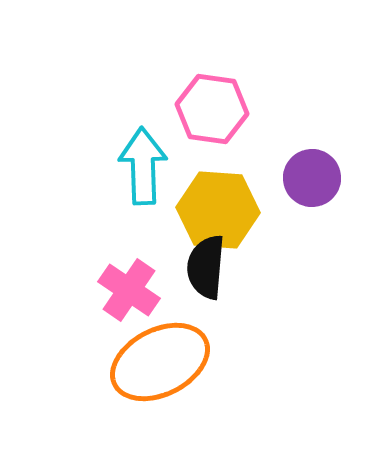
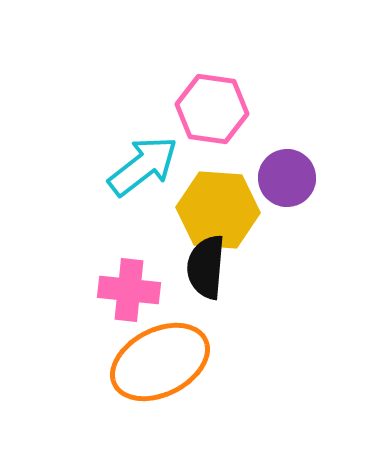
cyan arrow: rotated 54 degrees clockwise
purple circle: moved 25 px left
pink cross: rotated 28 degrees counterclockwise
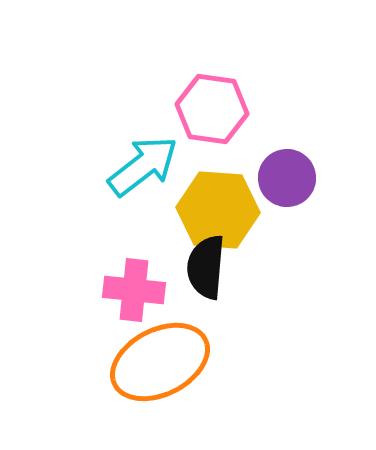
pink cross: moved 5 px right
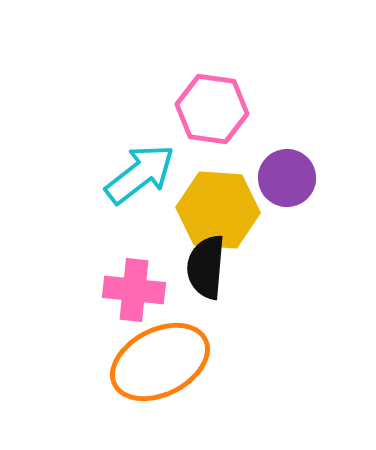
cyan arrow: moved 3 px left, 8 px down
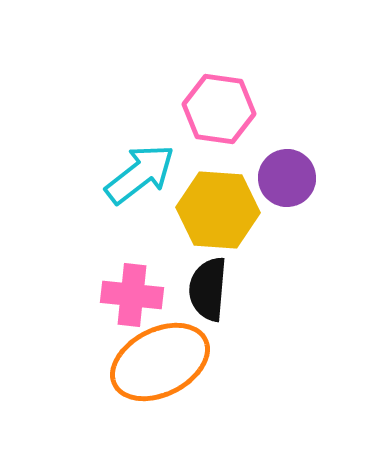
pink hexagon: moved 7 px right
black semicircle: moved 2 px right, 22 px down
pink cross: moved 2 px left, 5 px down
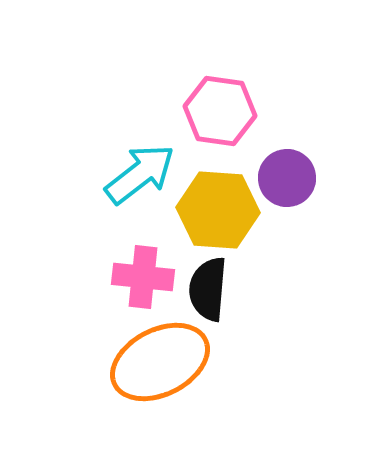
pink hexagon: moved 1 px right, 2 px down
pink cross: moved 11 px right, 18 px up
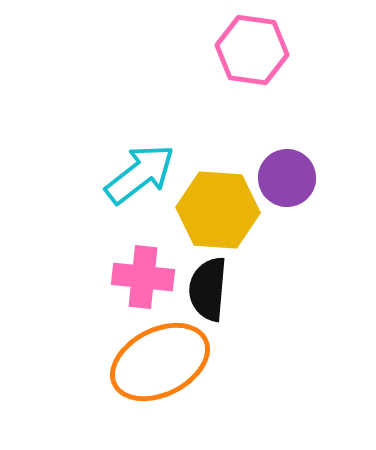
pink hexagon: moved 32 px right, 61 px up
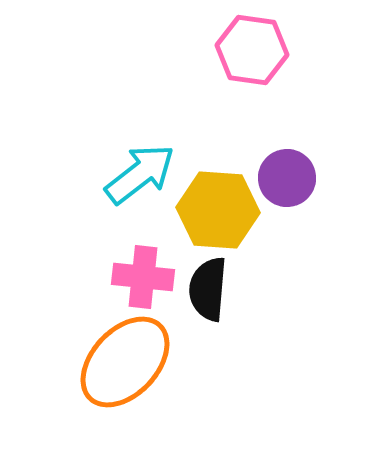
orange ellipse: moved 35 px left; rotated 20 degrees counterclockwise
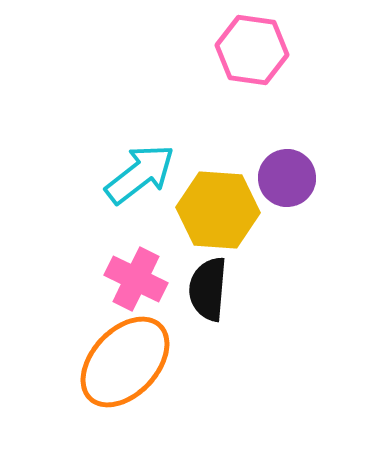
pink cross: moved 7 px left, 2 px down; rotated 20 degrees clockwise
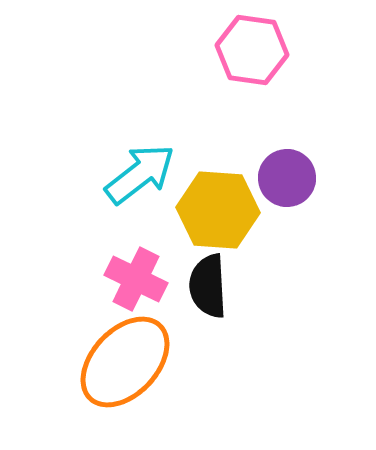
black semicircle: moved 3 px up; rotated 8 degrees counterclockwise
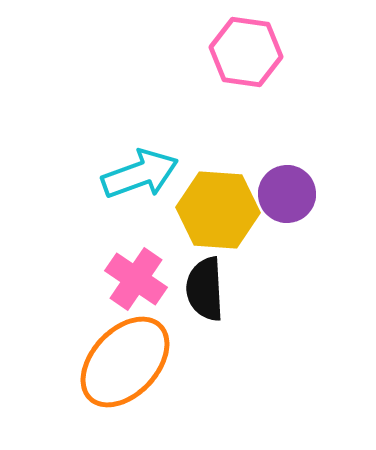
pink hexagon: moved 6 px left, 2 px down
cyan arrow: rotated 18 degrees clockwise
purple circle: moved 16 px down
pink cross: rotated 8 degrees clockwise
black semicircle: moved 3 px left, 3 px down
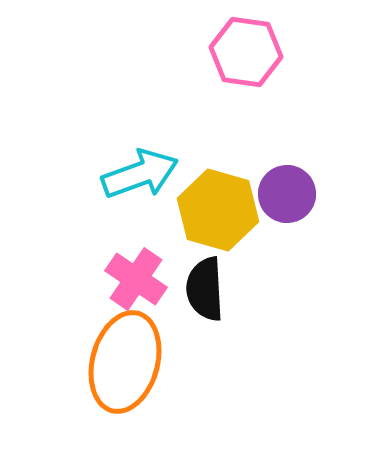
yellow hexagon: rotated 12 degrees clockwise
orange ellipse: rotated 28 degrees counterclockwise
